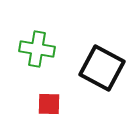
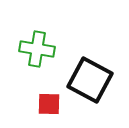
black square: moved 12 px left, 12 px down
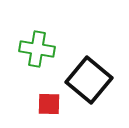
black square: moved 1 px left; rotated 12 degrees clockwise
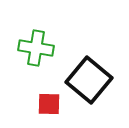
green cross: moved 1 px left, 1 px up
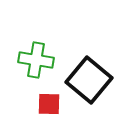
green cross: moved 12 px down
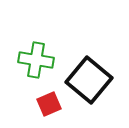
red square: rotated 25 degrees counterclockwise
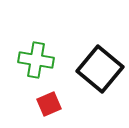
black square: moved 11 px right, 11 px up
